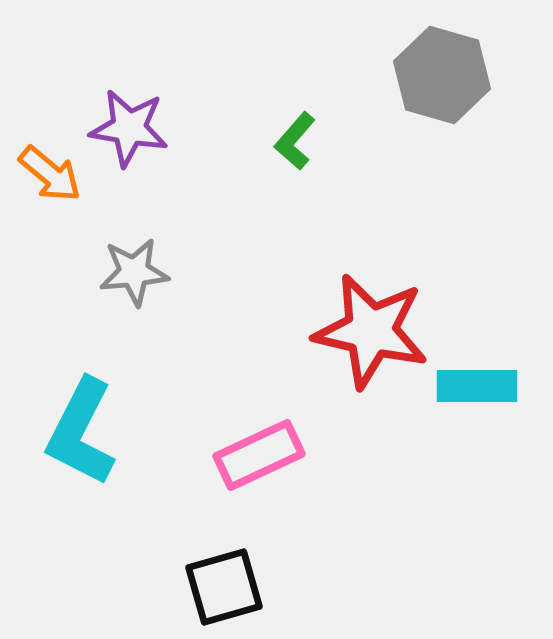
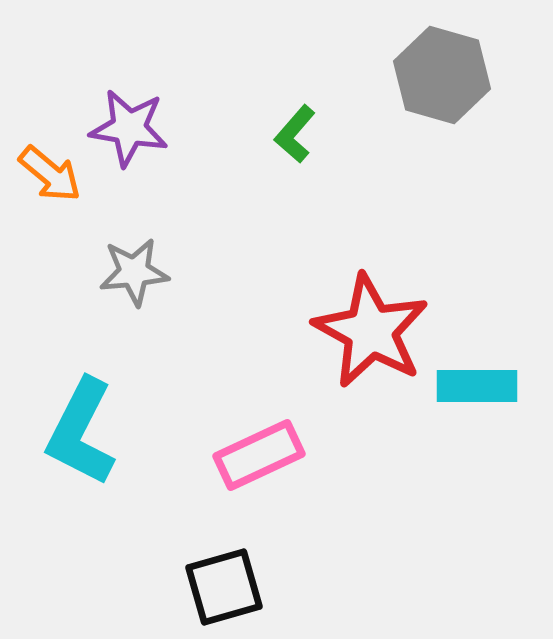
green L-shape: moved 7 px up
red star: rotated 16 degrees clockwise
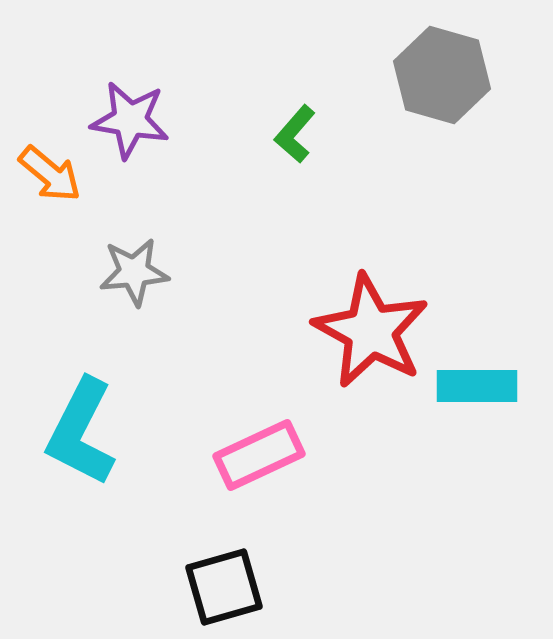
purple star: moved 1 px right, 8 px up
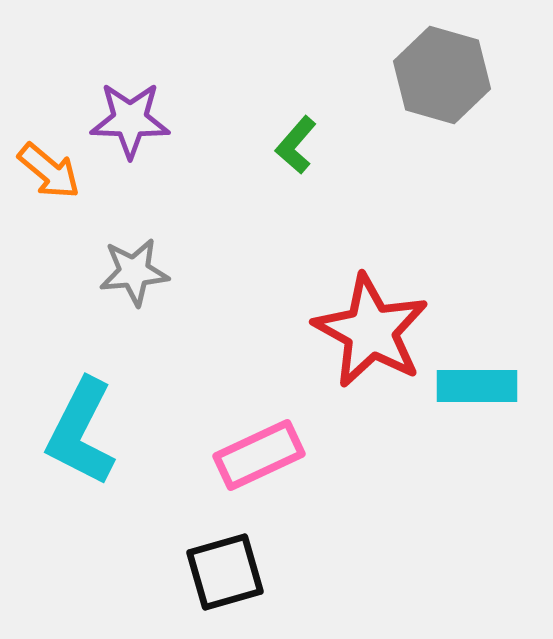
purple star: rotated 8 degrees counterclockwise
green L-shape: moved 1 px right, 11 px down
orange arrow: moved 1 px left, 3 px up
black square: moved 1 px right, 15 px up
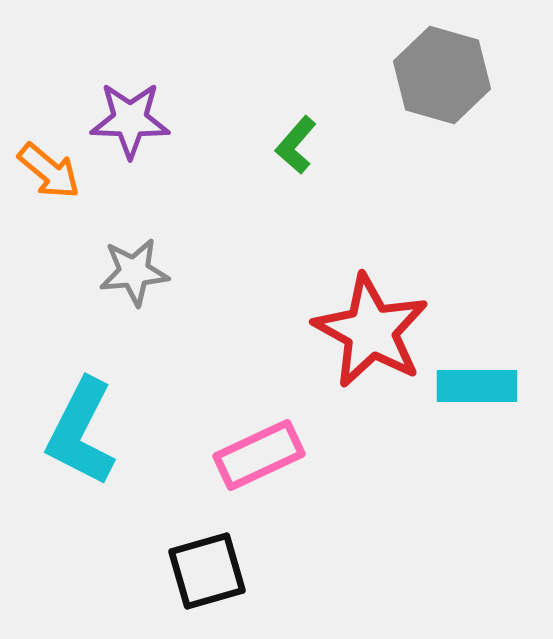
black square: moved 18 px left, 1 px up
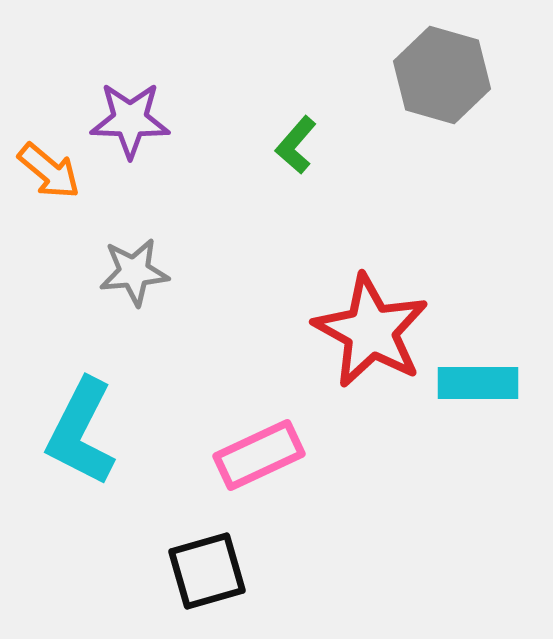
cyan rectangle: moved 1 px right, 3 px up
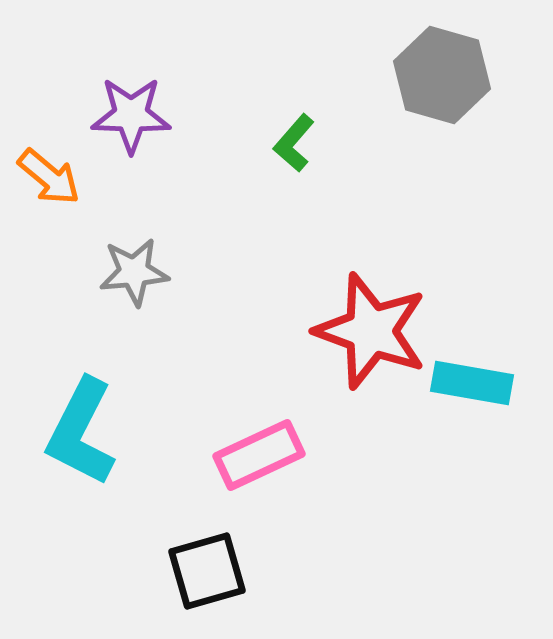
purple star: moved 1 px right, 5 px up
green L-shape: moved 2 px left, 2 px up
orange arrow: moved 6 px down
red star: rotated 9 degrees counterclockwise
cyan rectangle: moved 6 px left; rotated 10 degrees clockwise
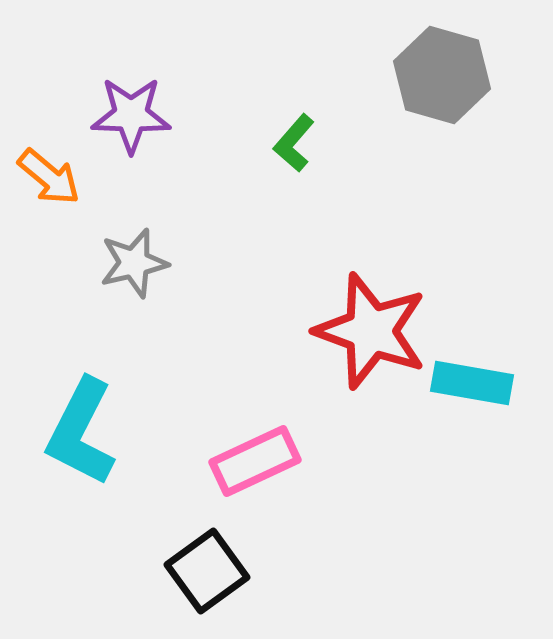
gray star: moved 9 px up; rotated 8 degrees counterclockwise
pink rectangle: moved 4 px left, 6 px down
black square: rotated 20 degrees counterclockwise
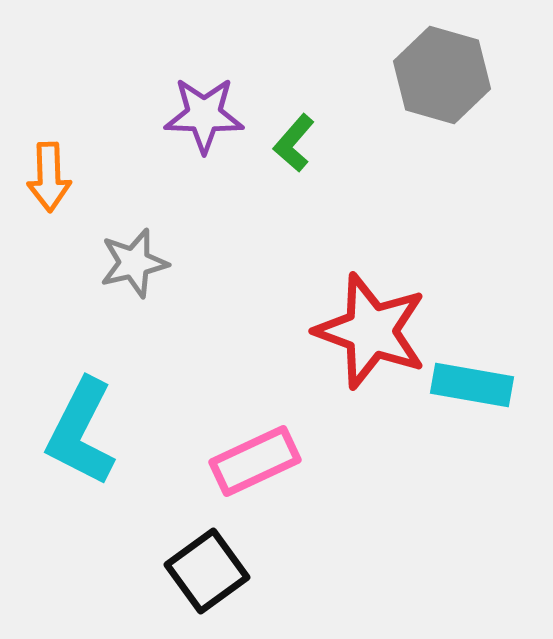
purple star: moved 73 px right
orange arrow: rotated 48 degrees clockwise
cyan rectangle: moved 2 px down
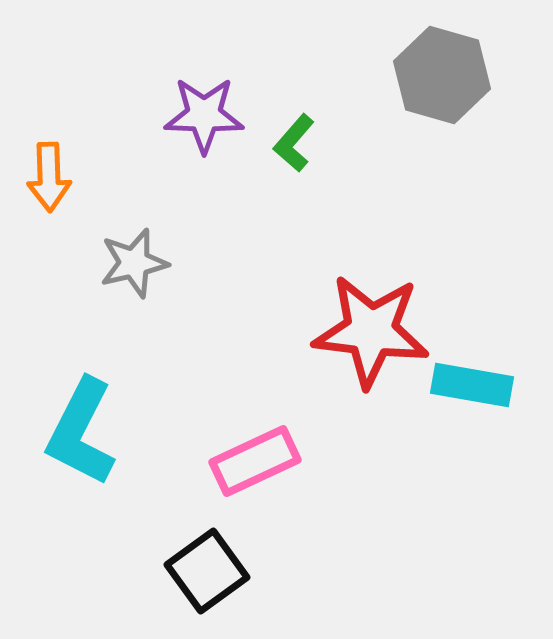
red star: rotated 13 degrees counterclockwise
